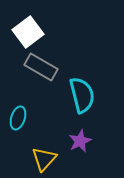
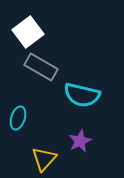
cyan semicircle: rotated 117 degrees clockwise
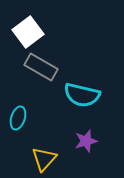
purple star: moved 6 px right; rotated 10 degrees clockwise
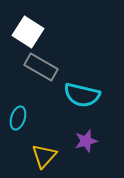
white square: rotated 20 degrees counterclockwise
yellow triangle: moved 3 px up
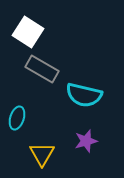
gray rectangle: moved 1 px right, 2 px down
cyan semicircle: moved 2 px right
cyan ellipse: moved 1 px left
yellow triangle: moved 2 px left, 2 px up; rotated 12 degrees counterclockwise
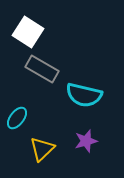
cyan ellipse: rotated 20 degrees clockwise
yellow triangle: moved 5 px up; rotated 16 degrees clockwise
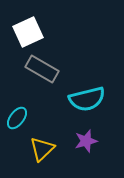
white square: rotated 32 degrees clockwise
cyan semicircle: moved 3 px right, 4 px down; rotated 27 degrees counterclockwise
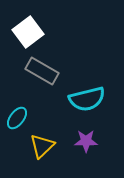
white square: rotated 12 degrees counterclockwise
gray rectangle: moved 2 px down
purple star: rotated 15 degrees clockwise
yellow triangle: moved 3 px up
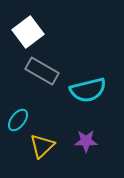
cyan semicircle: moved 1 px right, 9 px up
cyan ellipse: moved 1 px right, 2 px down
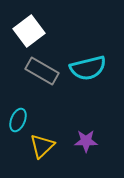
white square: moved 1 px right, 1 px up
cyan semicircle: moved 22 px up
cyan ellipse: rotated 15 degrees counterclockwise
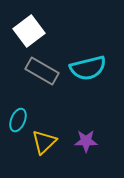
yellow triangle: moved 2 px right, 4 px up
